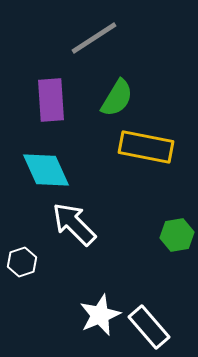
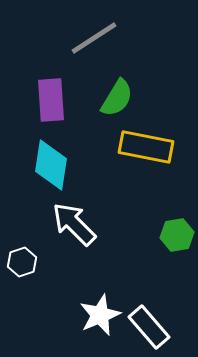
cyan diamond: moved 5 px right, 5 px up; rotated 33 degrees clockwise
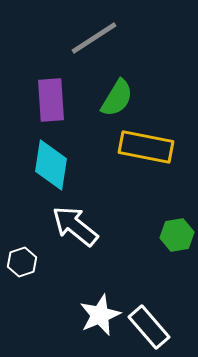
white arrow: moved 1 px right, 2 px down; rotated 6 degrees counterclockwise
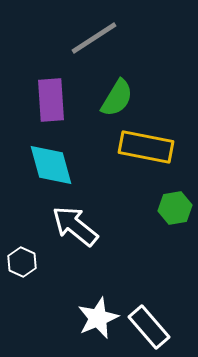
cyan diamond: rotated 24 degrees counterclockwise
green hexagon: moved 2 px left, 27 px up
white hexagon: rotated 16 degrees counterclockwise
white star: moved 2 px left, 3 px down
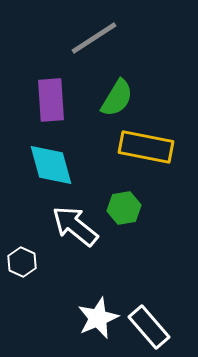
green hexagon: moved 51 px left
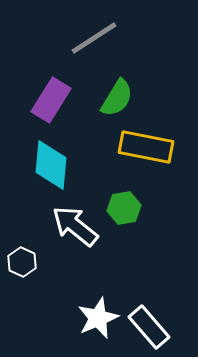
purple rectangle: rotated 36 degrees clockwise
cyan diamond: rotated 21 degrees clockwise
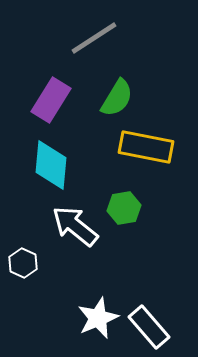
white hexagon: moved 1 px right, 1 px down
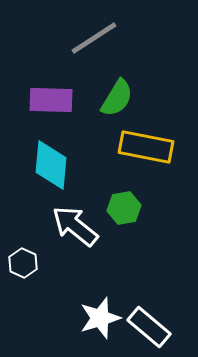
purple rectangle: rotated 60 degrees clockwise
white star: moved 2 px right; rotated 6 degrees clockwise
white rectangle: rotated 9 degrees counterclockwise
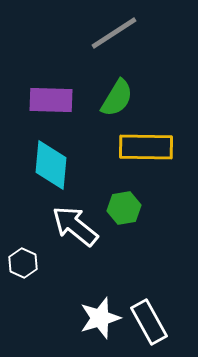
gray line: moved 20 px right, 5 px up
yellow rectangle: rotated 10 degrees counterclockwise
white rectangle: moved 5 px up; rotated 21 degrees clockwise
